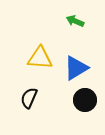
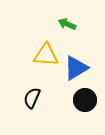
green arrow: moved 8 px left, 3 px down
yellow triangle: moved 6 px right, 3 px up
black semicircle: moved 3 px right
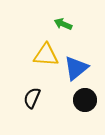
green arrow: moved 4 px left
blue triangle: rotated 8 degrees counterclockwise
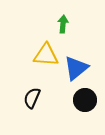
green arrow: rotated 72 degrees clockwise
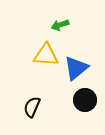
green arrow: moved 3 px left, 1 px down; rotated 114 degrees counterclockwise
black semicircle: moved 9 px down
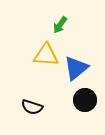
green arrow: rotated 36 degrees counterclockwise
black semicircle: rotated 95 degrees counterclockwise
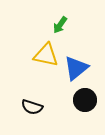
yellow triangle: rotated 8 degrees clockwise
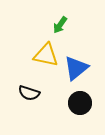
black circle: moved 5 px left, 3 px down
black semicircle: moved 3 px left, 14 px up
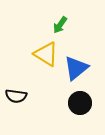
yellow triangle: moved 1 px up; rotated 20 degrees clockwise
black semicircle: moved 13 px left, 3 px down; rotated 10 degrees counterclockwise
